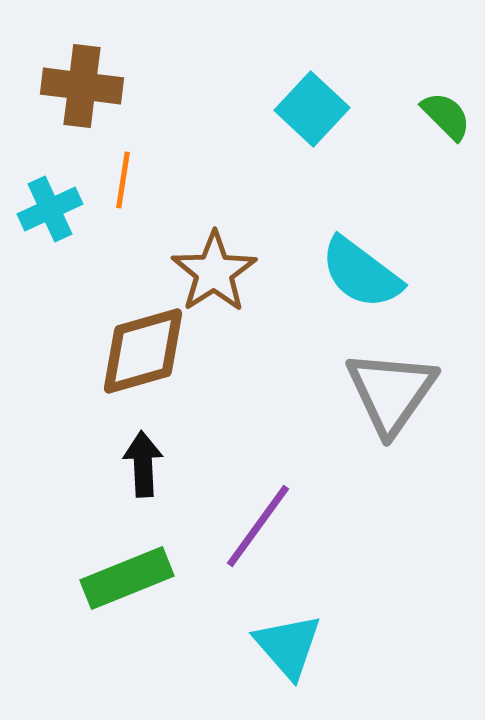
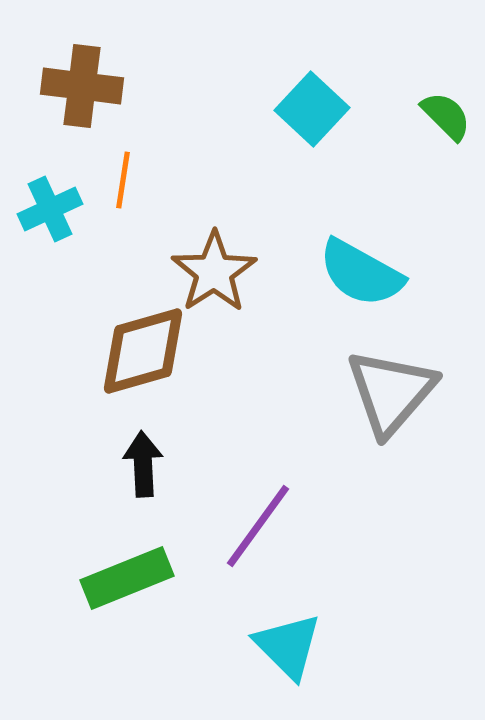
cyan semicircle: rotated 8 degrees counterclockwise
gray triangle: rotated 6 degrees clockwise
cyan triangle: rotated 4 degrees counterclockwise
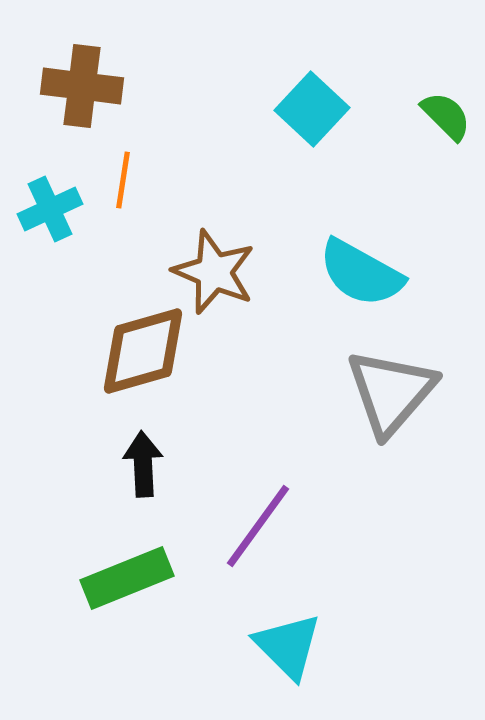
brown star: rotated 16 degrees counterclockwise
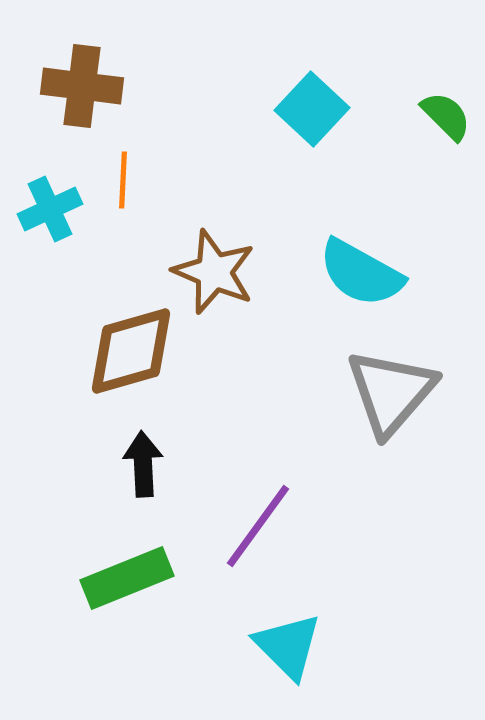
orange line: rotated 6 degrees counterclockwise
brown diamond: moved 12 px left
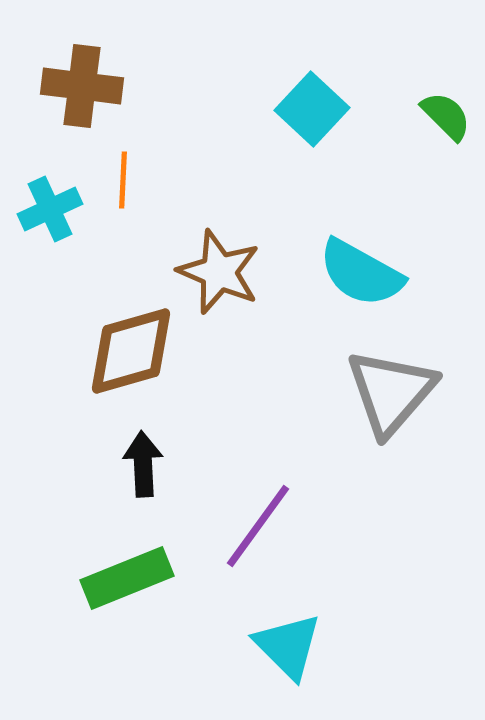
brown star: moved 5 px right
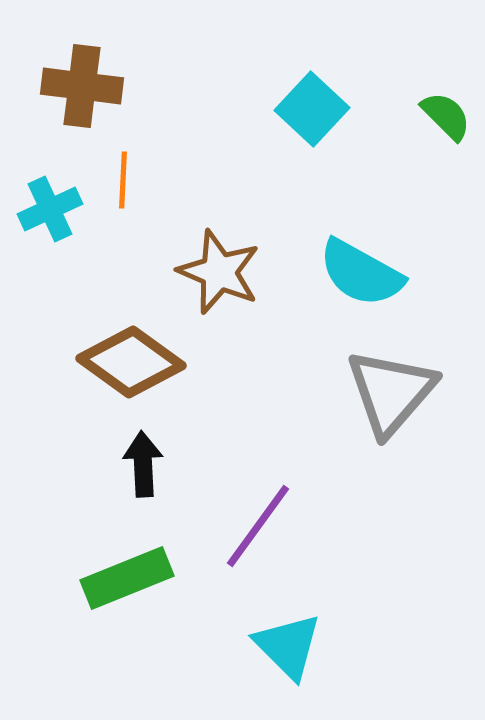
brown diamond: moved 11 px down; rotated 52 degrees clockwise
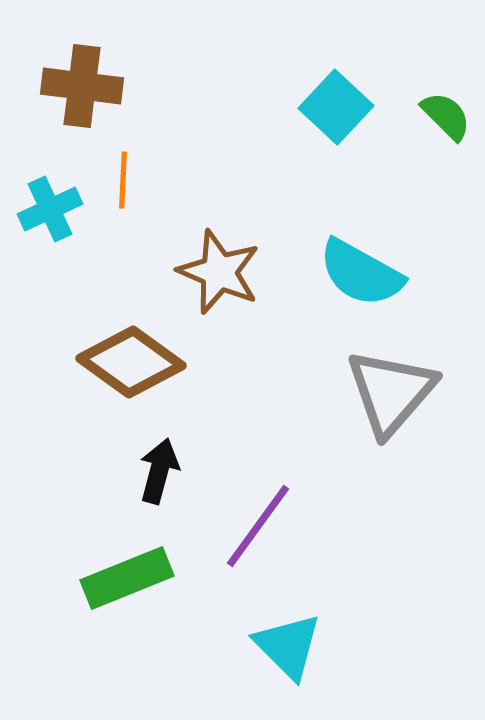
cyan square: moved 24 px right, 2 px up
black arrow: moved 16 px right, 7 px down; rotated 18 degrees clockwise
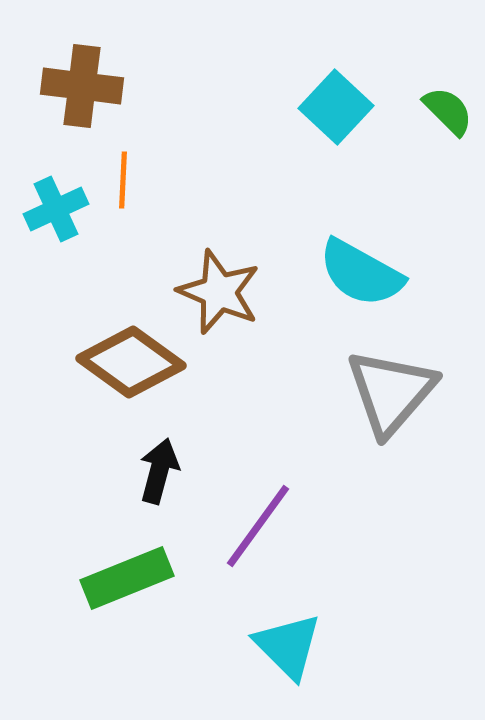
green semicircle: moved 2 px right, 5 px up
cyan cross: moved 6 px right
brown star: moved 20 px down
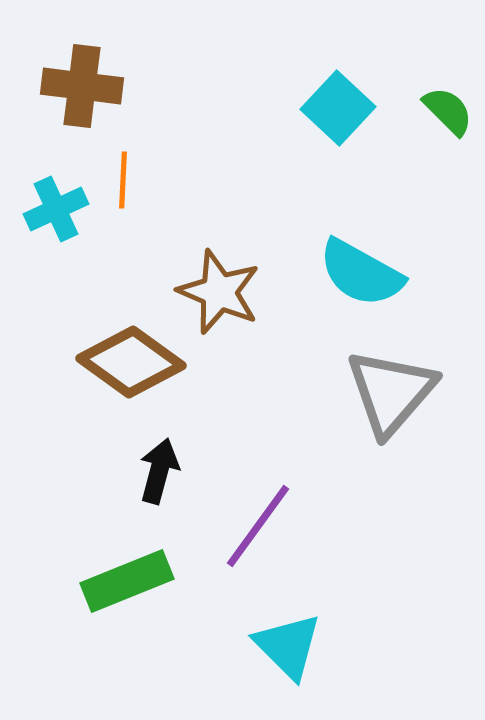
cyan square: moved 2 px right, 1 px down
green rectangle: moved 3 px down
